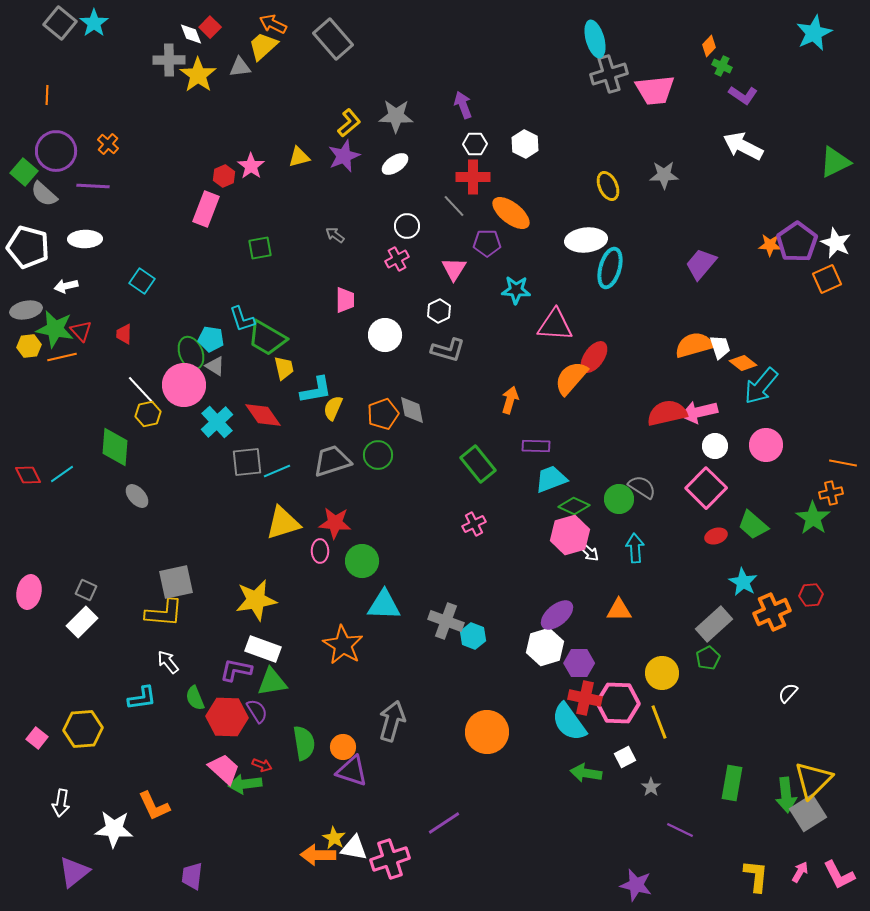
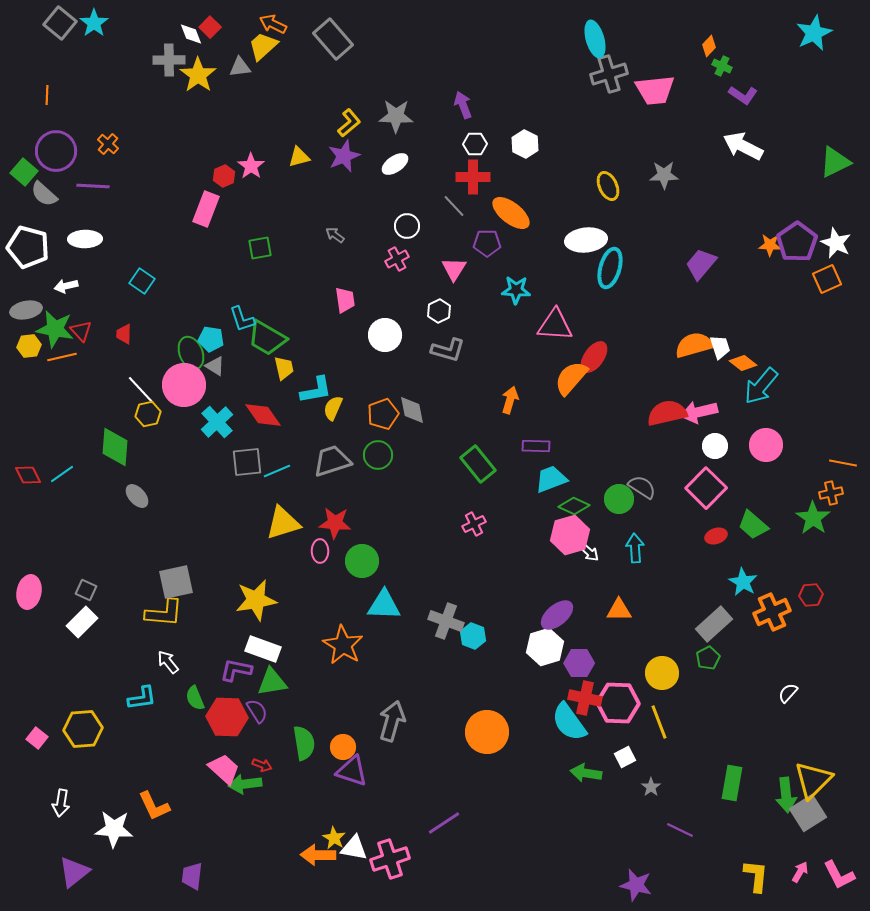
pink trapezoid at (345, 300): rotated 8 degrees counterclockwise
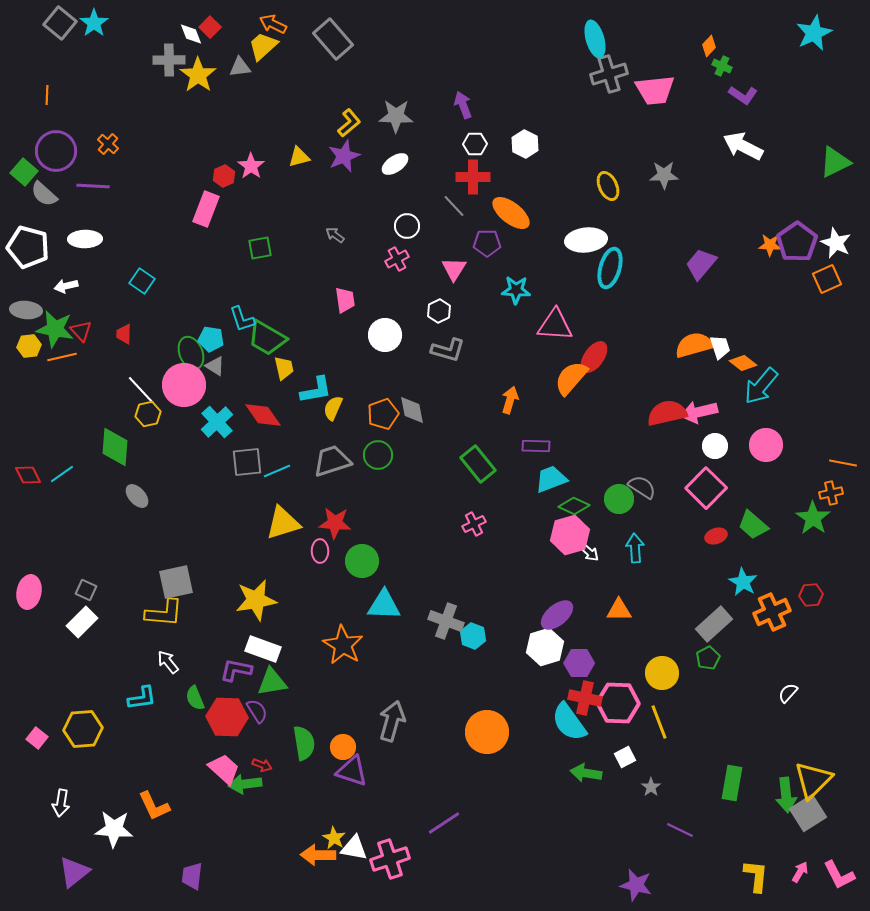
gray ellipse at (26, 310): rotated 16 degrees clockwise
